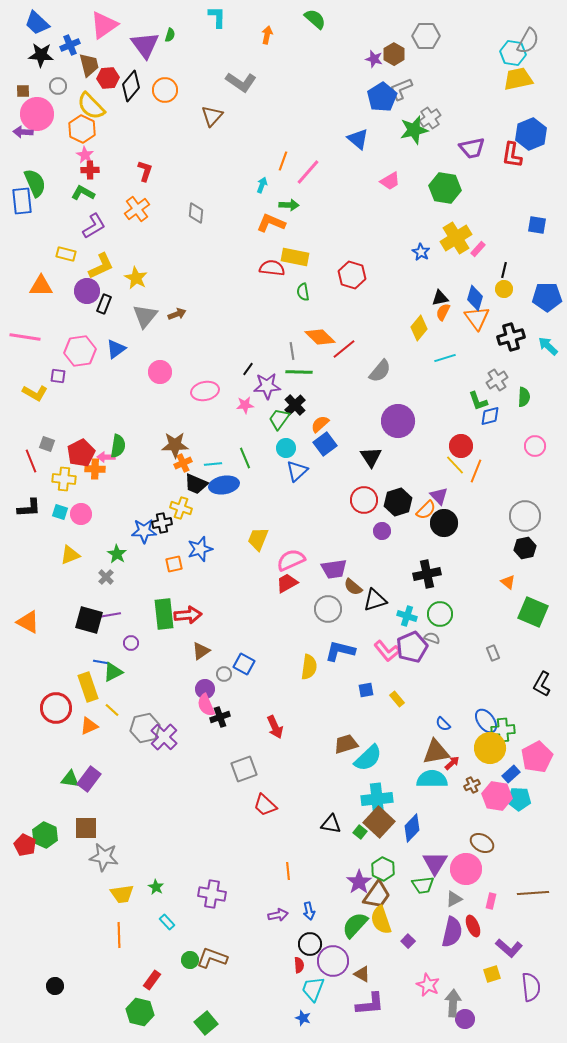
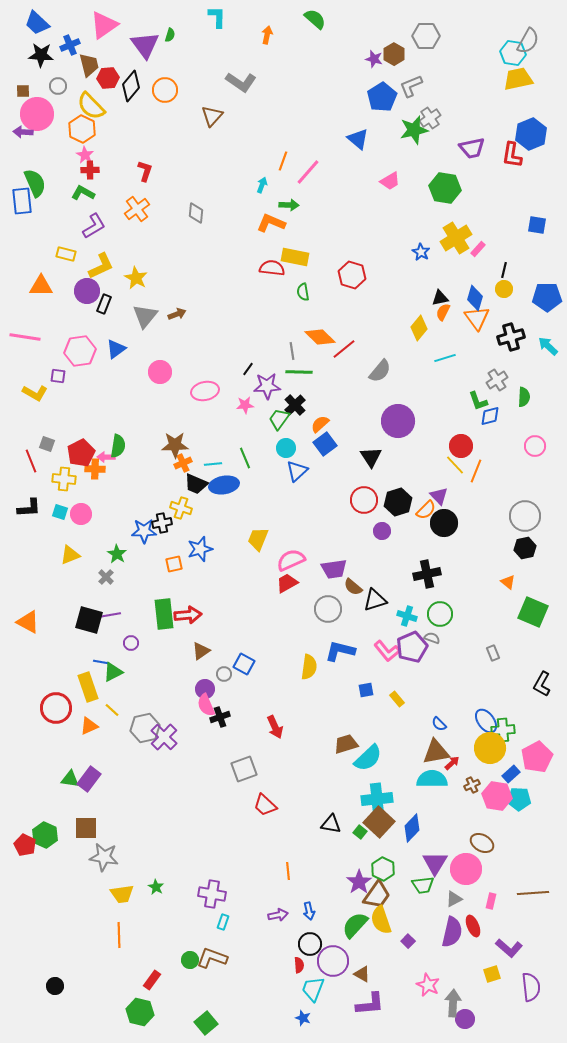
gray L-shape at (401, 89): moved 10 px right, 3 px up
blue semicircle at (443, 724): moved 4 px left
cyan rectangle at (167, 922): moved 56 px right; rotated 63 degrees clockwise
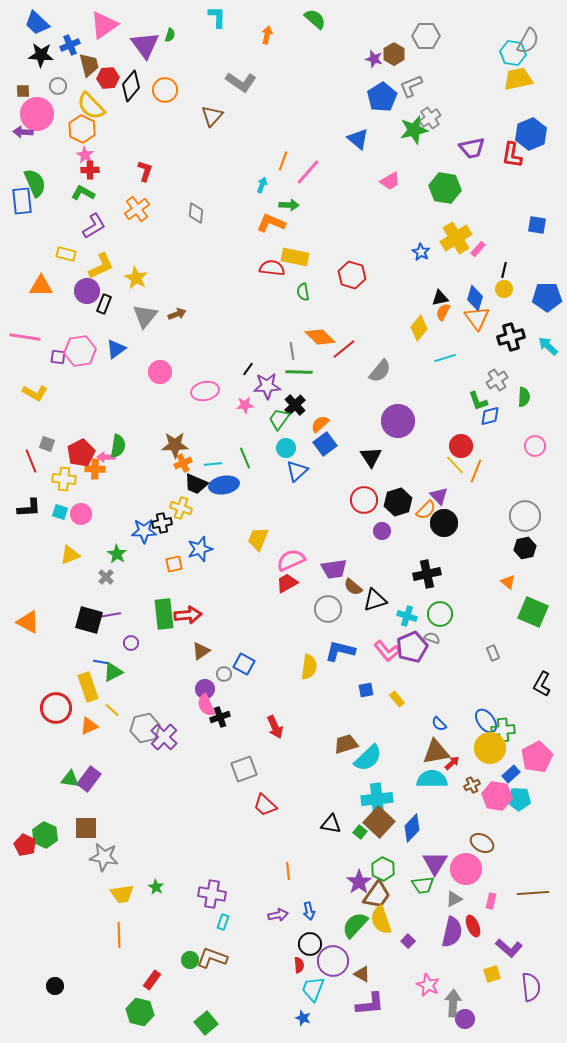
purple square at (58, 376): moved 19 px up
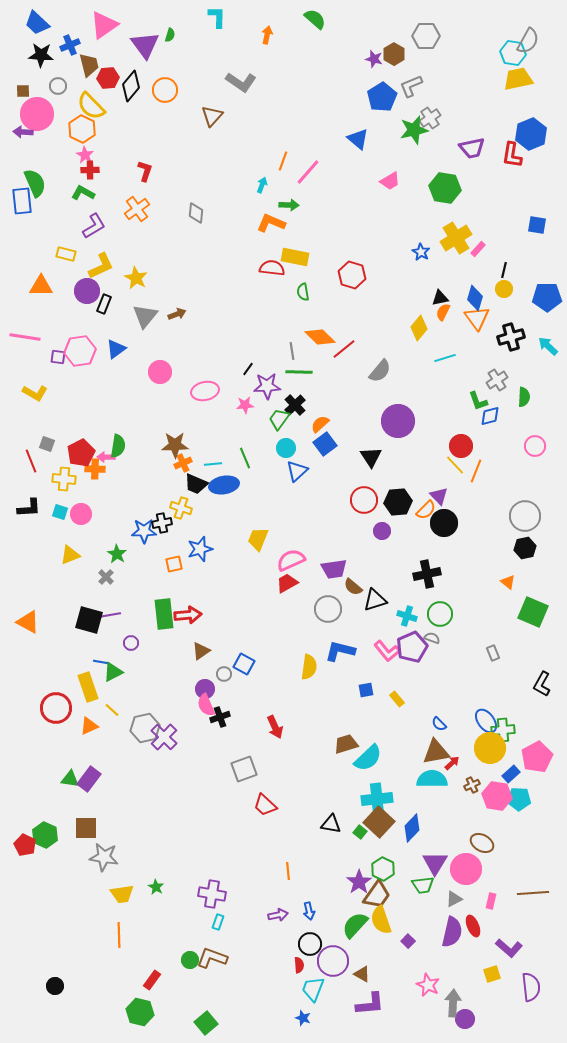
black hexagon at (398, 502): rotated 12 degrees clockwise
cyan rectangle at (223, 922): moved 5 px left
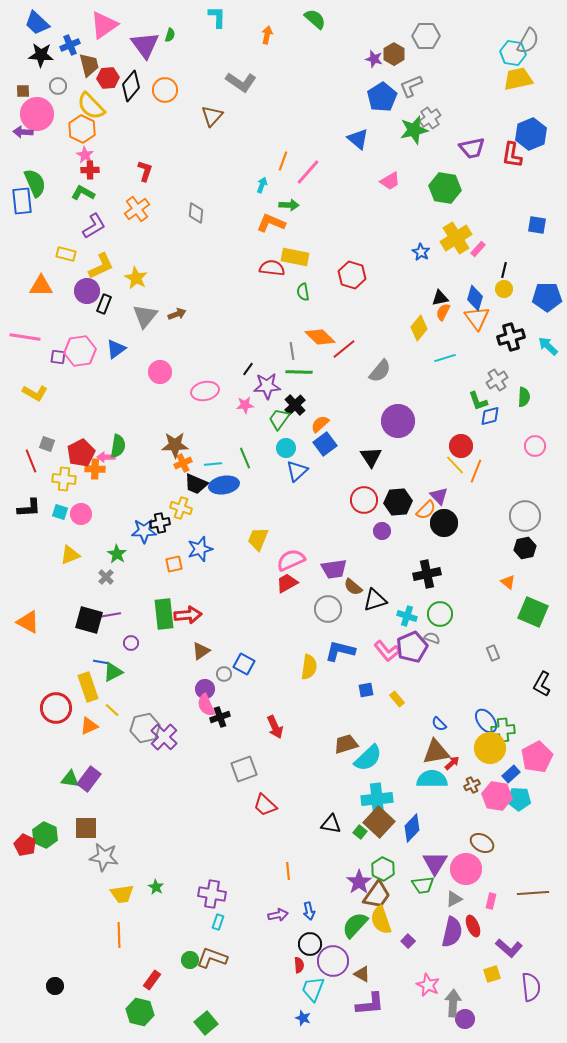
black cross at (162, 523): moved 2 px left
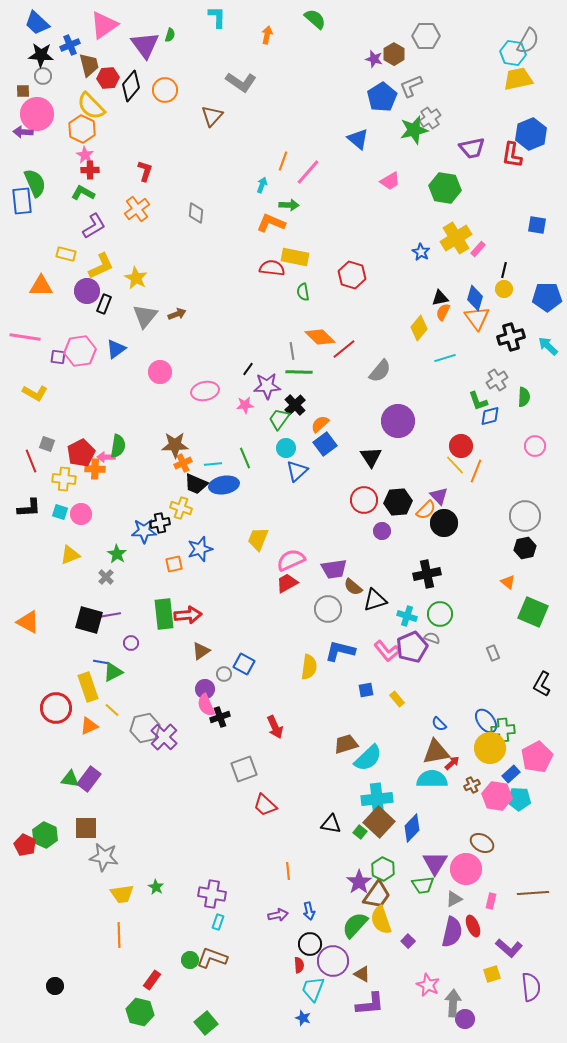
gray circle at (58, 86): moved 15 px left, 10 px up
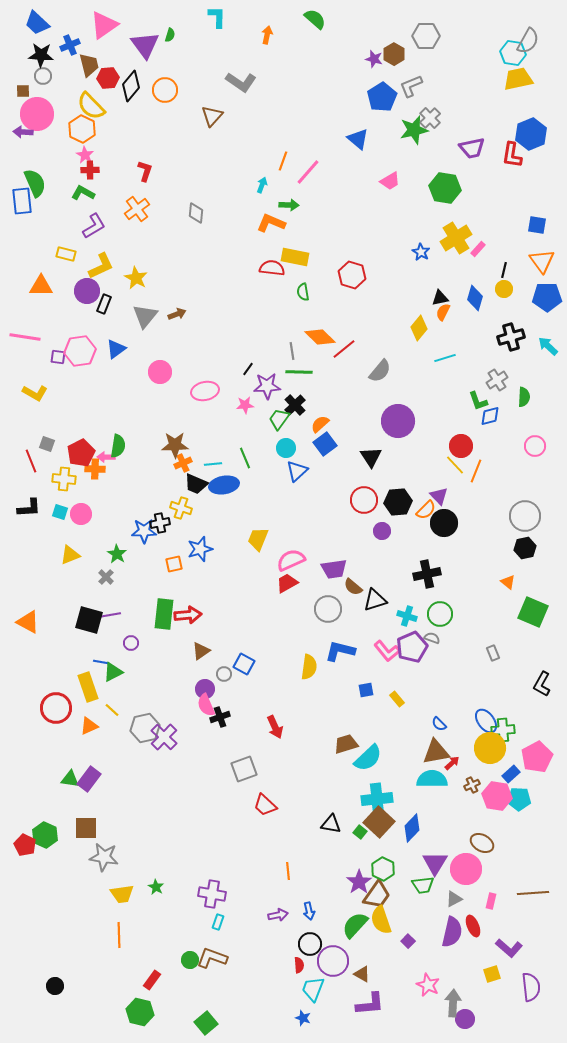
gray cross at (430, 118): rotated 10 degrees counterclockwise
orange triangle at (477, 318): moved 65 px right, 57 px up
green rectangle at (164, 614): rotated 12 degrees clockwise
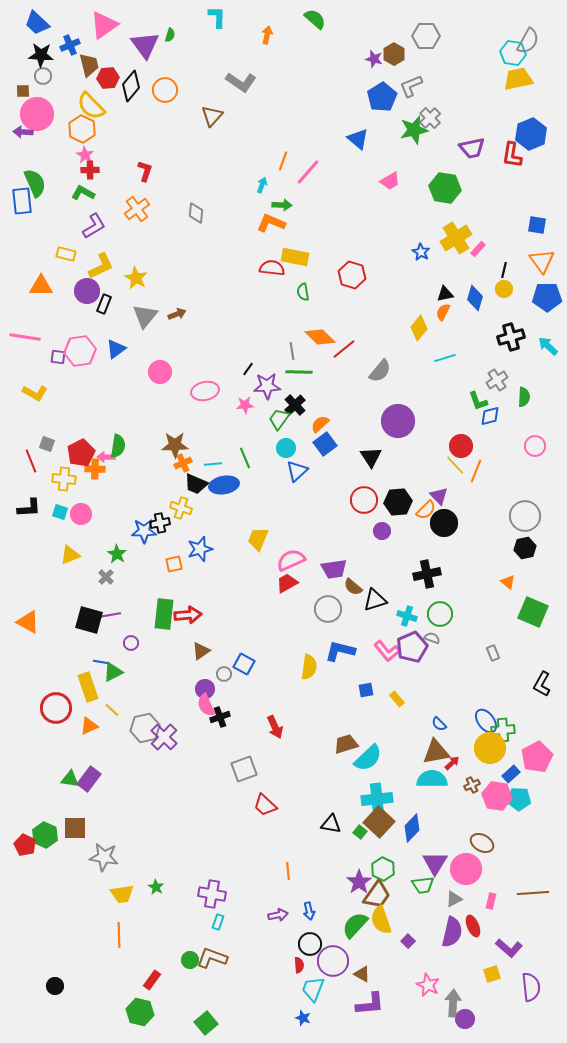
green arrow at (289, 205): moved 7 px left
black triangle at (440, 298): moved 5 px right, 4 px up
brown square at (86, 828): moved 11 px left
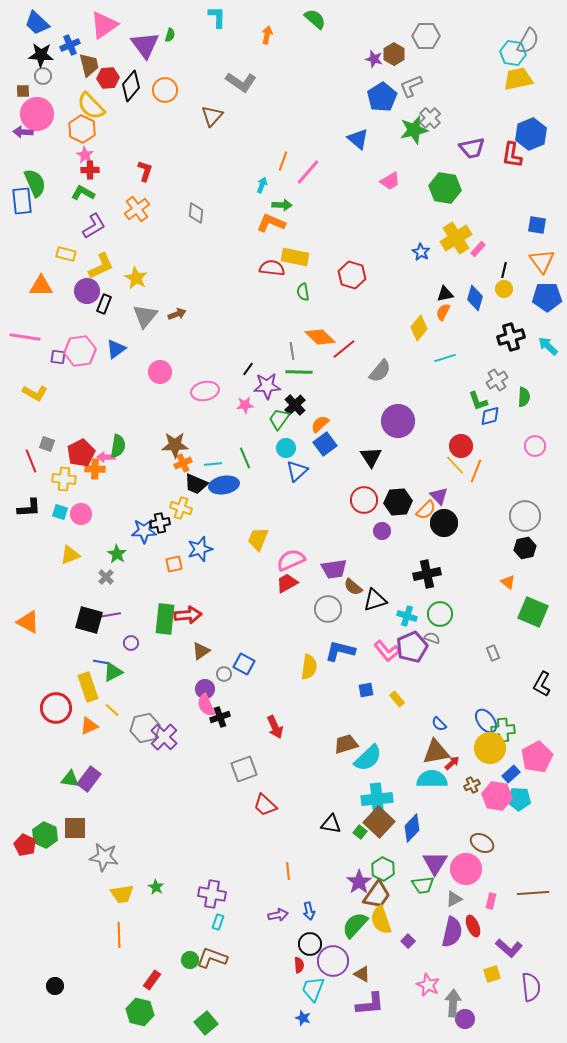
green rectangle at (164, 614): moved 1 px right, 5 px down
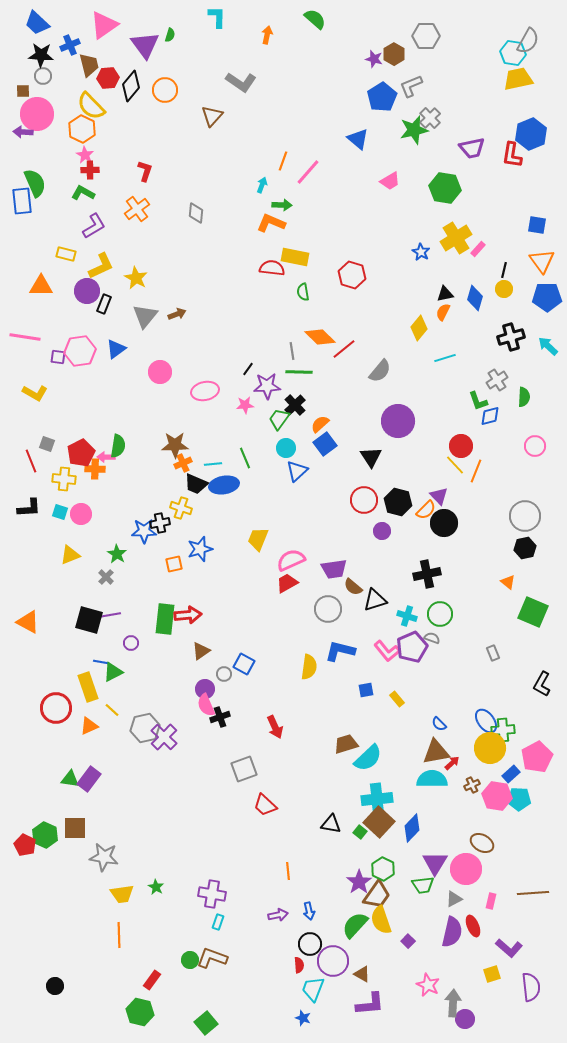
black hexagon at (398, 502): rotated 20 degrees clockwise
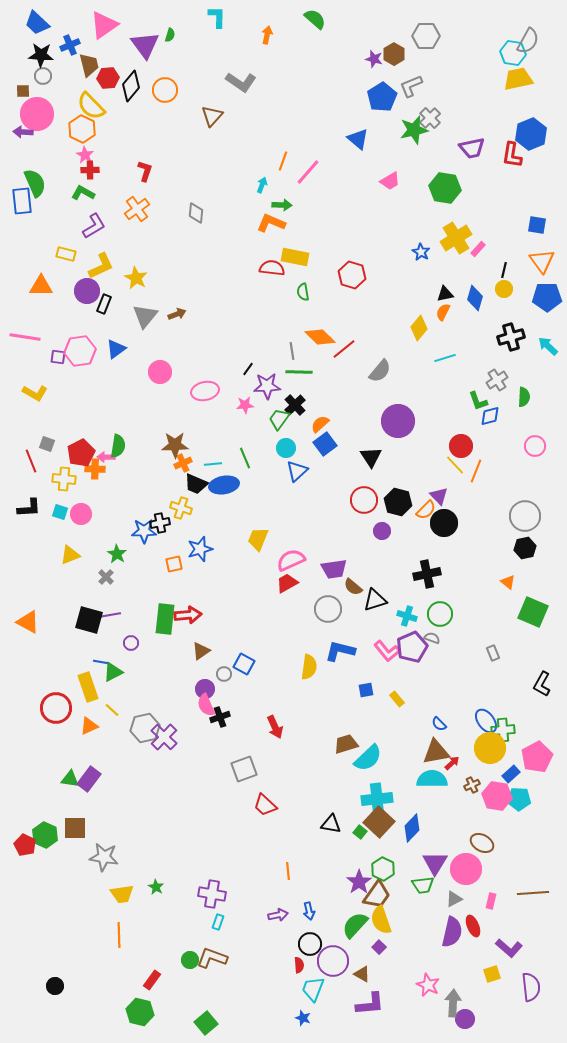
purple square at (408, 941): moved 29 px left, 6 px down
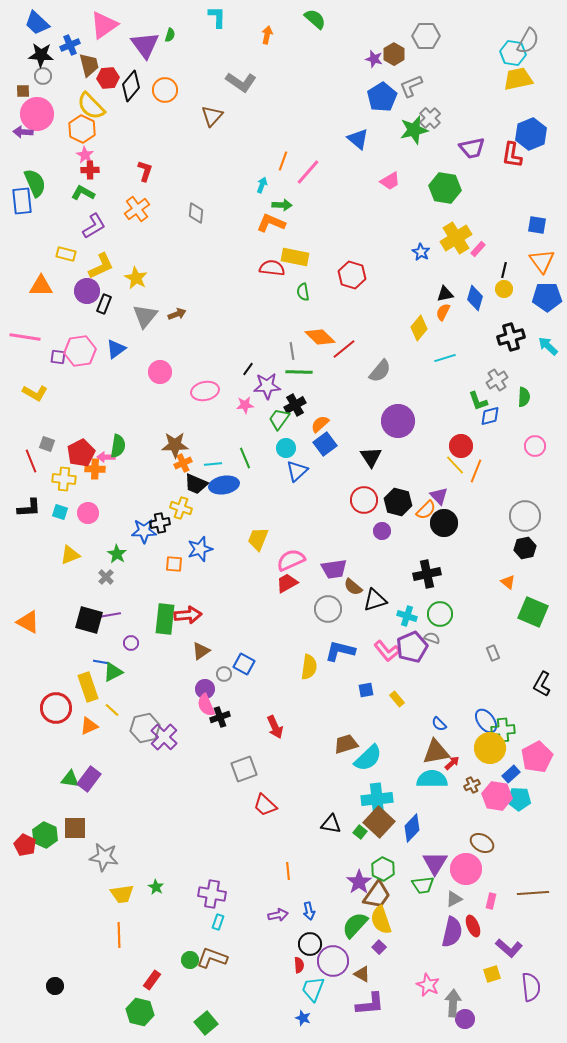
black cross at (295, 405): rotated 15 degrees clockwise
pink circle at (81, 514): moved 7 px right, 1 px up
orange square at (174, 564): rotated 18 degrees clockwise
